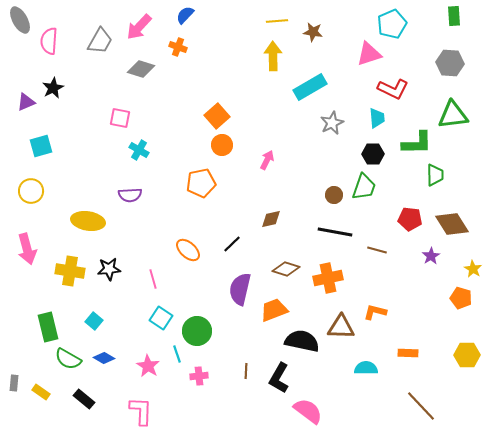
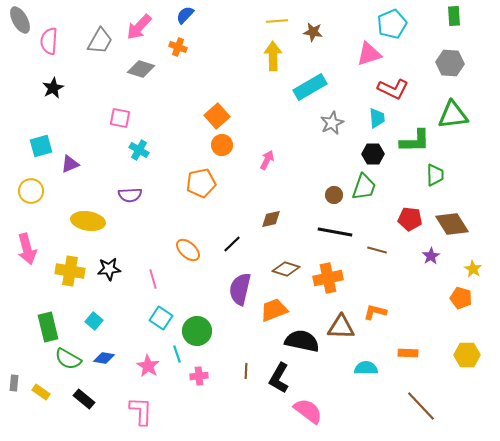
purple triangle at (26, 102): moved 44 px right, 62 px down
green L-shape at (417, 143): moved 2 px left, 2 px up
blue diamond at (104, 358): rotated 20 degrees counterclockwise
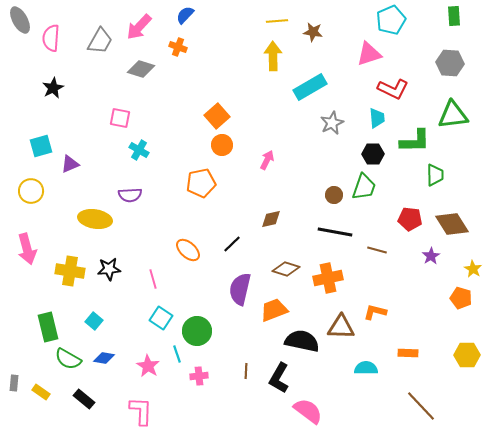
cyan pentagon at (392, 24): moved 1 px left, 4 px up
pink semicircle at (49, 41): moved 2 px right, 3 px up
yellow ellipse at (88, 221): moved 7 px right, 2 px up
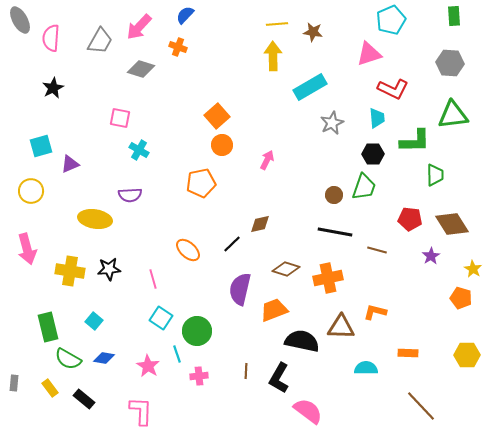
yellow line at (277, 21): moved 3 px down
brown diamond at (271, 219): moved 11 px left, 5 px down
yellow rectangle at (41, 392): moved 9 px right, 4 px up; rotated 18 degrees clockwise
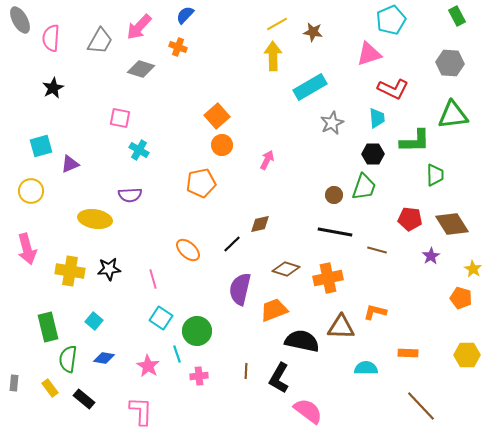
green rectangle at (454, 16): moved 3 px right; rotated 24 degrees counterclockwise
yellow line at (277, 24): rotated 25 degrees counterclockwise
green semicircle at (68, 359): rotated 68 degrees clockwise
